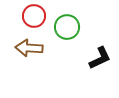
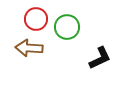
red circle: moved 2 px right, 3 px down
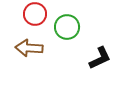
red circle: moved 1 px left, 5 px up
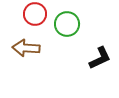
green circle: moved 3 px up
brown arrow: moved 3 px left
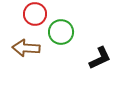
green circle: moved 6 px left, 8 px down
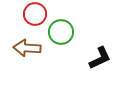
brown arrow: moved 1 px right
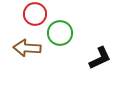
green circle: moved 1 px left, 1 px down
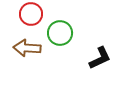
red circle: moved 4 px left
